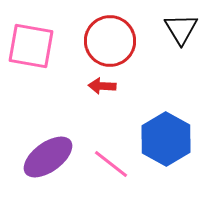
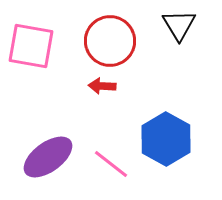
black triangle: moved 2 px left, 4 px up
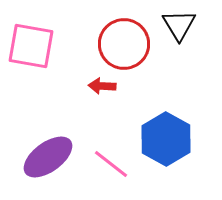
red circle: moved 14 px right, 3 px down
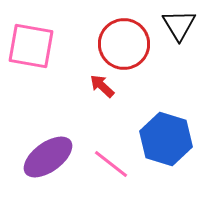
red arrow: rotated 40 degrees clockwise
blue hexagon: rotated 12 degrees counterclockwise
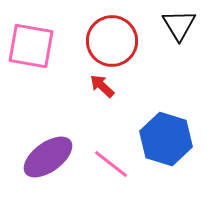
red circle: moved 12 px left, 3 px up
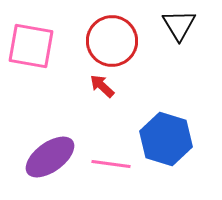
purple ellipse: moved 2 px right
pink line: rotated 30 degrees counterclockwise
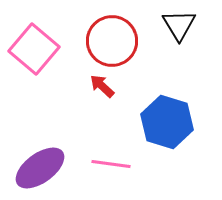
pink square: moved 3 px right, 3 px down; rotated 30 degrees clockwise
blue hexagon: moved 1 px right, 17 px up
purple ellipse: moved 10 px left, 11 px down
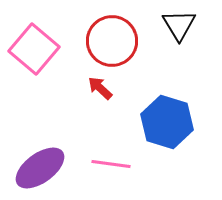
red arrow: moved 2 px left, 2 px down
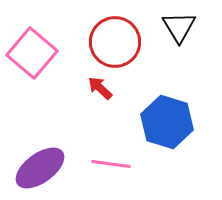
black triangle: moved 2 px down
red circle: moved 3 px right, 1 px down
pink square: moved 2 px left, 4 px down
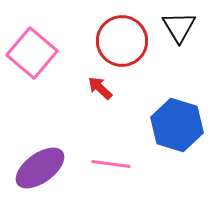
red circle: moved 7 px right, 1 px up
blue hexagon: moved 10 px right, 3 px down
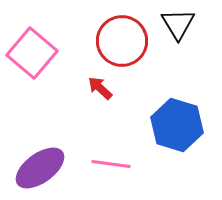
black triangle: moved 1 px left, 3 px up
